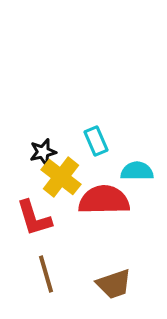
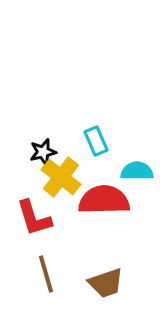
brown trapezoid: moved 8 px left, 1 px up
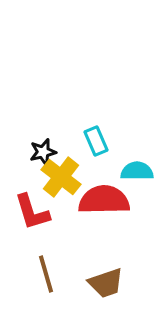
red L-shape: moved 2 px left, 6 px up
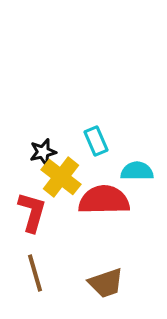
red L-shape: rotated 147 degrees counterclockwise
brown line: moved 11 px left, 1 px up
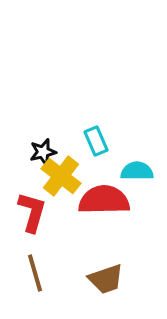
yellow cross: moved 1 px up
brown trapezoid: moved 4 px up
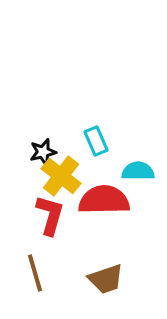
cyan semicircle: moved 1 px right
red L-shape: moved 18 px right, 3 px down
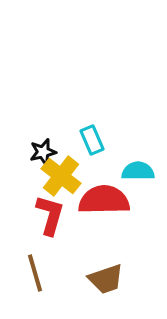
cyan rectangle: moved 4 px left, 1 px up
